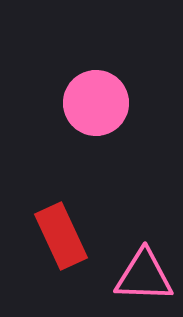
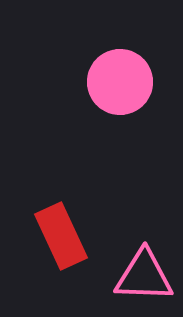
pink circle: moved 24 px right, 21 px up
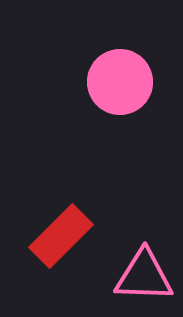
red rectangle: rotated 70 degrees clockwise
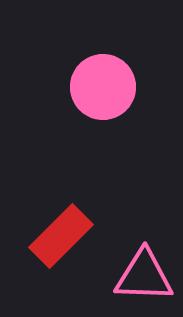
pink circle: moved 17 px left, 5 px down
